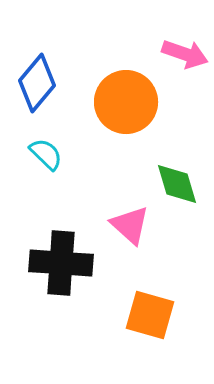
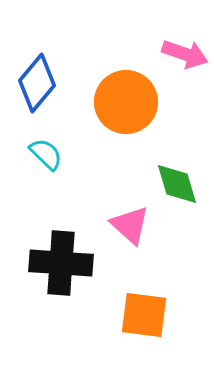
orange square: moved 6 px left; rotated 9 degrees counterclockwise
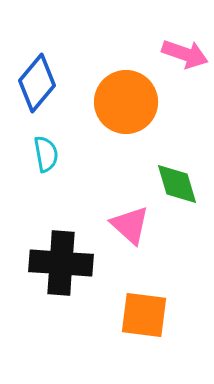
cyan semicircle: rotated 36 degrees clockwise
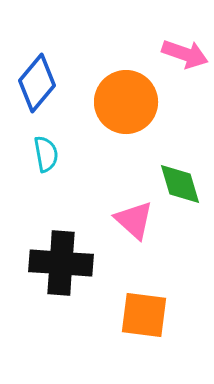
green diamond: moved 3 px right
pink triangle: moved 4 px right, 5 px up
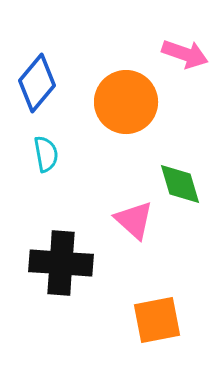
orange square: moved 13 px right, 5 px down; rotated 18 degrees counterclockwise
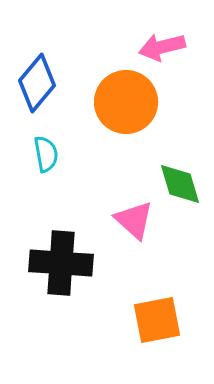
pink arrow: moved 23 px left, 7 px up; rotated 147 degrees clockwise
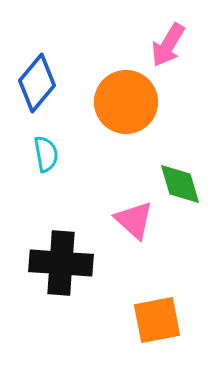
pink arrow: moved 6 px right, 2 px up; rotated 45 degrees counterclockwise
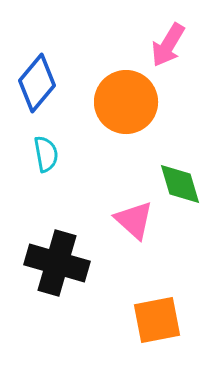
black cross: moved 4 px left; rotated 12 degrees clockwise
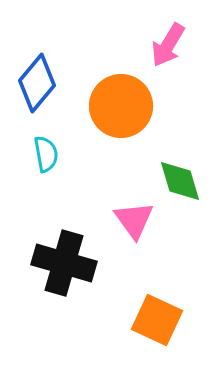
orange circle: moved 5 px left, 4 px down
green diamond: moved 3 px up
pink triangle: rotated 12 degrees clockwise
black cross: moved 7 px right
orange square: rotated 36 degrees clockwise
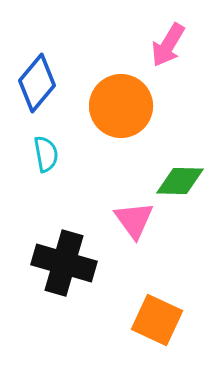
green diamond: rotated 72 degrees counterclockwise
